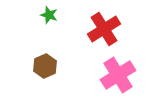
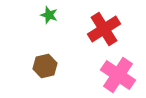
brown hexagon: rotated 10 degrees clockwise
pink cross: rotated 24 degrees counterclockwise
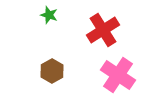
red cross: moved 1 px left, 1 px down
brown hexagon: moved 7 px right, 5 px down; rotated 15 degrees counterclockwise
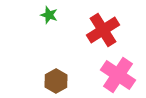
brown hexagon: moved 4 px right, 10 px down
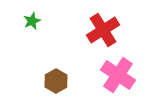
green star: moved 17 px left, 6 px down; rotated 30 degrees clockwise
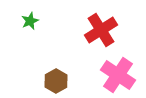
green star: moved 2 px left
red cross: moved 2 px left
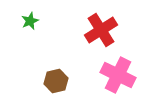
pink cross: rotated 8 degrees counterclockwise
brown hexagon: rotated 15 degrees clockwise
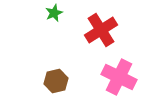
green star: moved 24 px right, 8 px up
pink cross: moved 1 px right, 2 px down
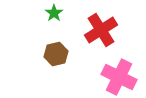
green star: rotated 12 degrees counterclockwise
brown hexagon: moved 27 px up
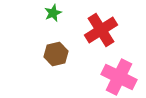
green star: moved 1 px left; rotated 12 degrees clockwise
